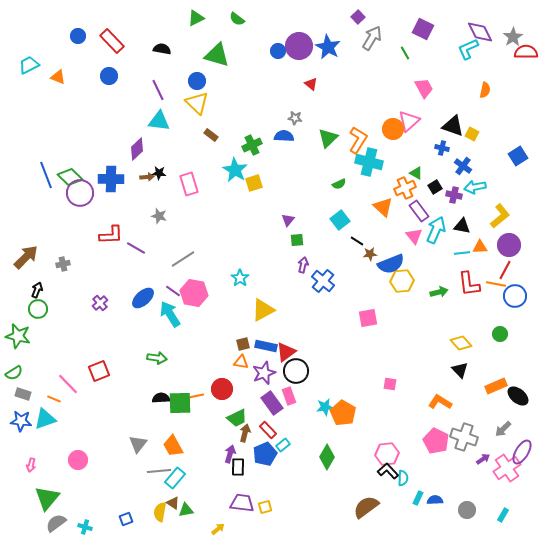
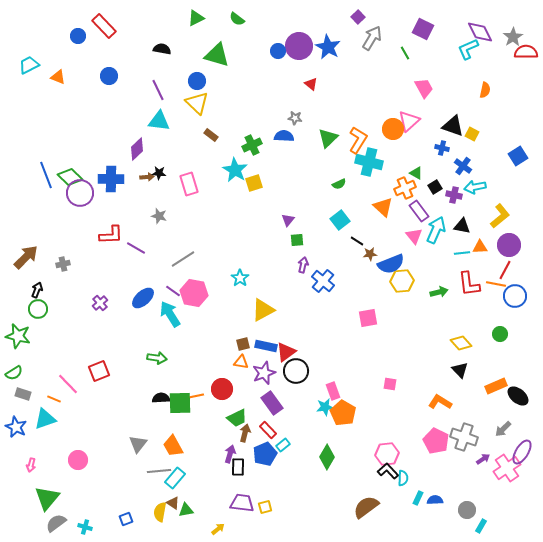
red rectangle at (112, 41): moved 8 px left, 15 px up
pink rectangle at (289, 396): moved 44 px right, 5 px up
blue star at (21, 421): moved 5 px left, 6 px down; rotated 20 degrees clockwise
cyan rectangle at (503, 515): moved 22 px left, 11 px down
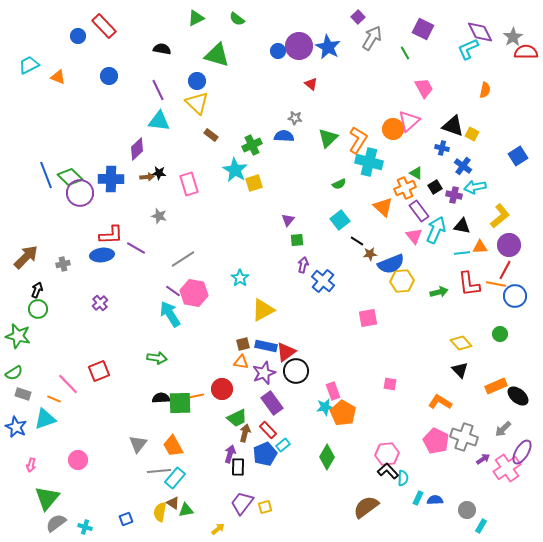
blue ellipse at (143, 298): moved 41 px left, 43 px up; rotated 35 degrees clockwise
purple trapezoid at (242, 503): rotated 60 degrees counterclockwise
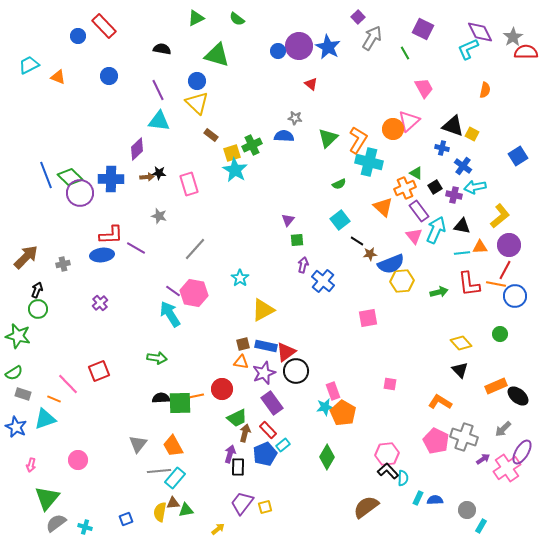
yellow square at (254, 183): moved 22 px left, 30 px up
gray line at (183, 259): moved 12 px right, 10 px up; rotated 15 degrees counterclockwise
brown triangle at (173, 503): rotated 40 degrees counterclockwise
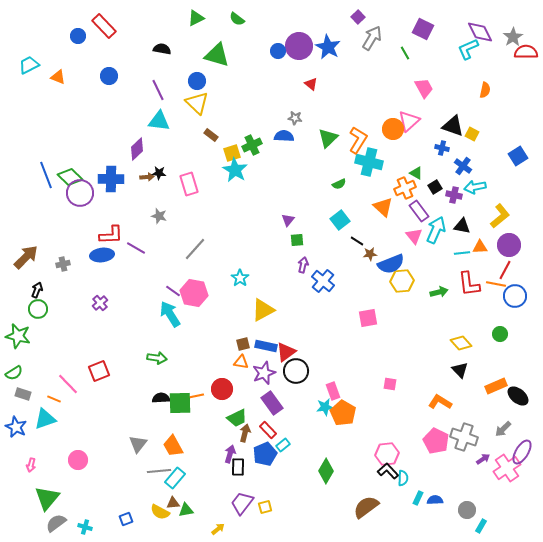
green diamond at (327, 457): moved 1 px left, 14 px down
yellow semicircle at (160, 512): rotated 72 degrees counterclockwise
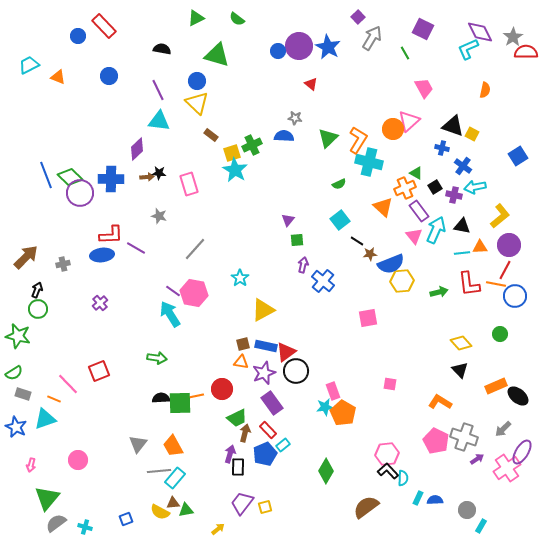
purple arrow at (483, 459): moved 6 px left
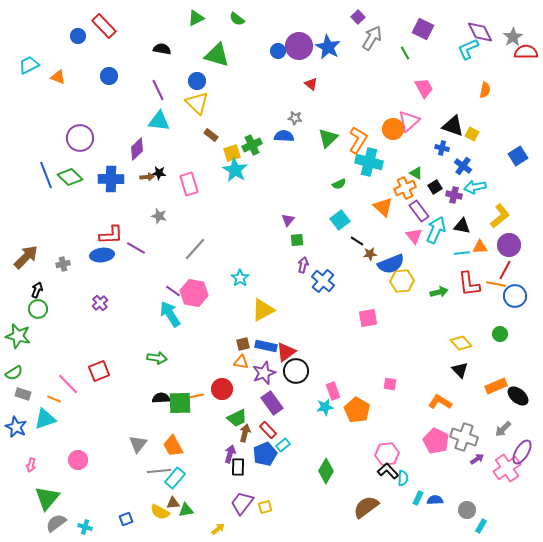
purple circle at (80, 193): moved 55 px up
orange pentagon at (343, 413): moved 14 px right, 3 px up
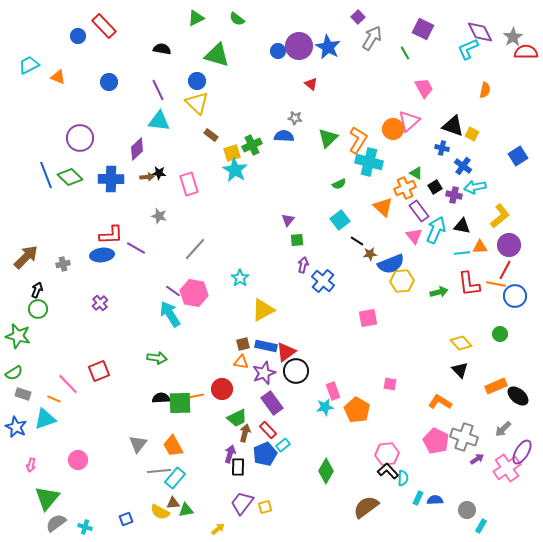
blue circle at (109, 76): moved 6 px down
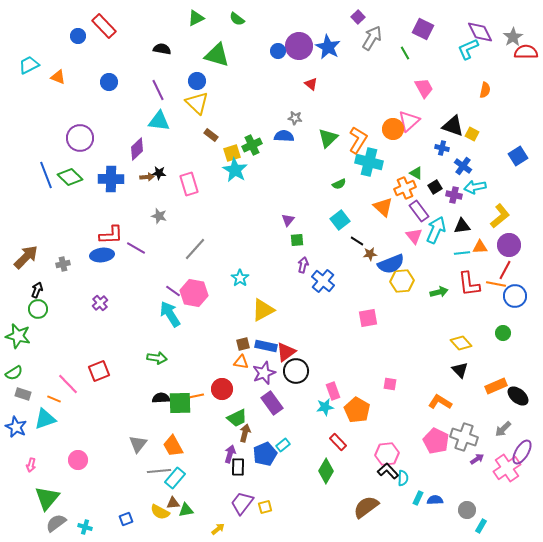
black triangle at (462, 226): rotated 18 degrees counterclockwise
green circle at (500, 334): moved 3 px right, 1 px up
red rectangle at (268, 430): moved 70 px right, 12 px down
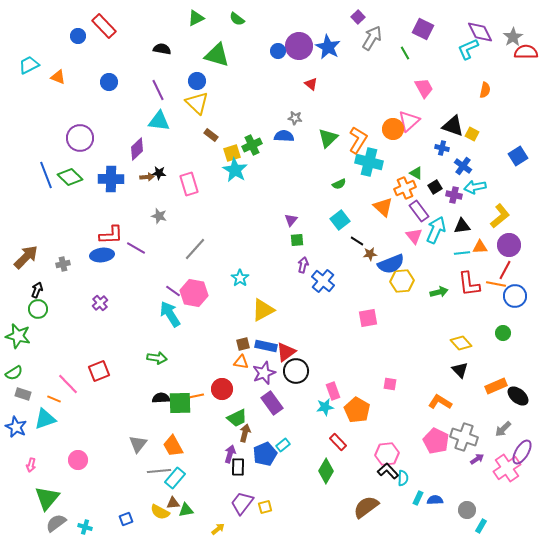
purple triangle at (288, 220): moved 3 px right
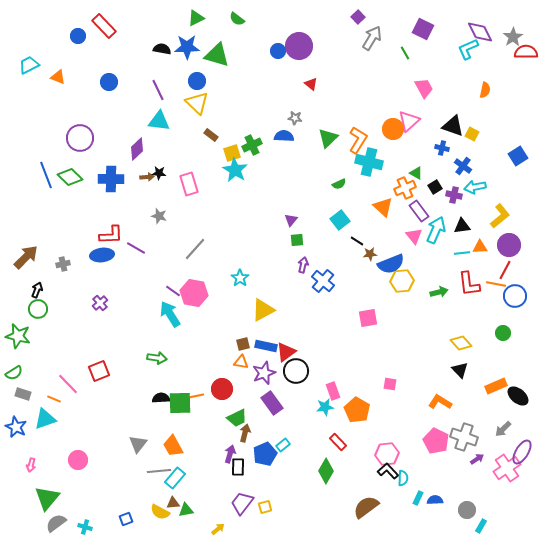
blue star at (328, 47): moved 141 px left; rotated 30 degrees counterclockwise
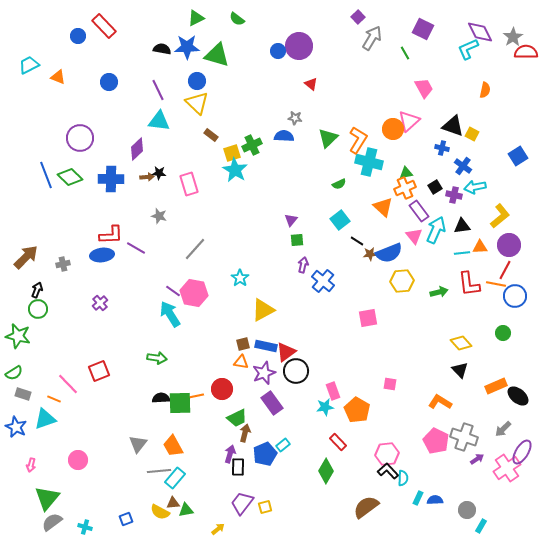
green triangle at (416, 173): moved 10 px left; rotated 40 degrees counterclockwise
blue semicircle at (391, 264): moved 2 px left, 11 px up
gray semicircle at (56, 523): moved 4 px left, 1 px up
